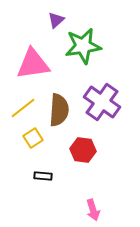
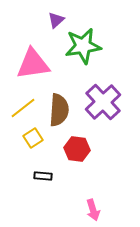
purple cross: moved 1 px right; rotated 12 degrees clockwise
red hexagon: moved 6 px left, 1 px up
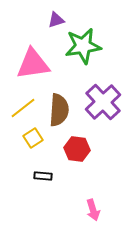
purple triangle: rotated 24 degrees clockwise
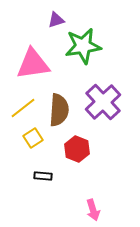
red hexagon: rotated 15 degrees clockwise
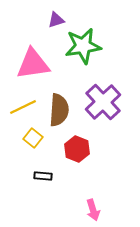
yellow line: moved 1 px up; rotated 12 degrees clockwise
yellow square: rotated 18 degrees counterclockwise
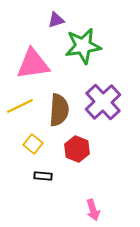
yellow line: moved 3 px left, 1 px up
yellow square: moved 6 px down
